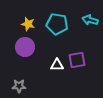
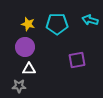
cyan pentagon: rotated 10 degrees counterclockwise
white triangle: moved 28 px left, 4 px down
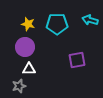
gray star: rotated 16 degrees counterclockwise
